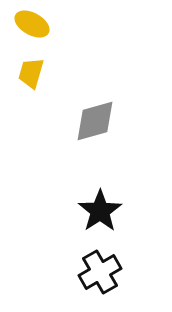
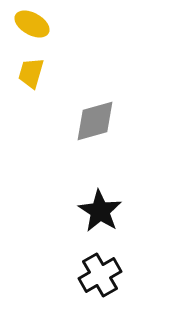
black star: rotated 6 degrees counterclockwise
black cross: moved 3 px down
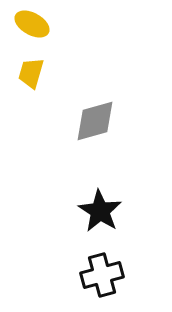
black cross: moved 2 px right; rotated 15 degrees clockwise
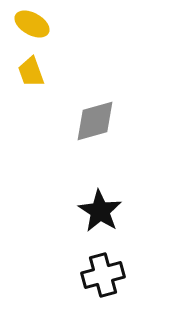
yellow trapezoid: moved 1 px up; rotated 36 degrees counterclockwise
black cross: moved 1 px right
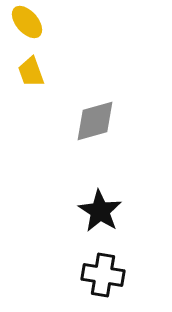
yellow ellipse: moved 5 px left, 2 px up; rotated 20 degrees clockwise
black cross: rotated 24 degrees clockwise
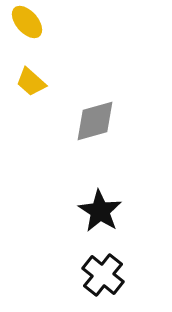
yellow trapezoid: moved 10 px down; rotated 28 degrees counterclockwise
black cross: rotated 30 degrees clockwise
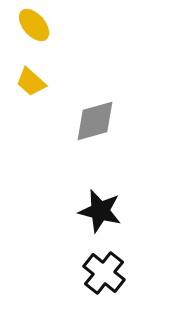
yellow ellipse: moved 7 px right, 3 px down
black star: rotated 18 degrees counterclockwise
black cross: moved 1 px right, 2 px up
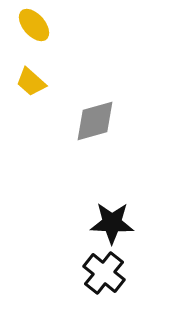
black star: moved 12 px right, 12 px down; rotated 12 degrees counterclockwise
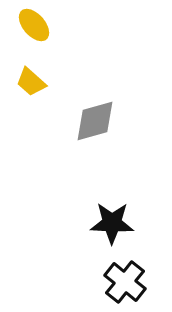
black cross: moved 21 px right, 9 px down
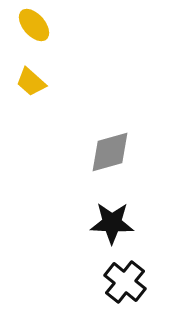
gray diamond: moved 15 px right, 31 px down
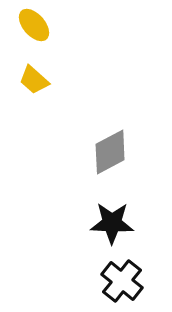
yellow trapezoid: moved 3 px right, 2 px up
gray diamond: rotated 12 degrees counterclockwise
black cross: moved 3 px left, 1 px up
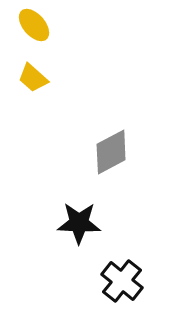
yellow trapezoid: moved 1 px left, 2 px up
gray diamond: moved 1 px right
black star: moved 33 px left
